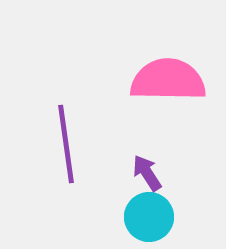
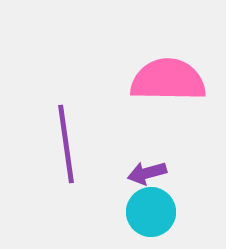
purple arrow: rotated 72 degrees counterclockwise
cyan circle: moved 2 px right, 5 px up
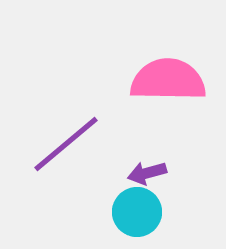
purple line: rotated 58 degrees clockwise
cyan circle: moved 14 px left
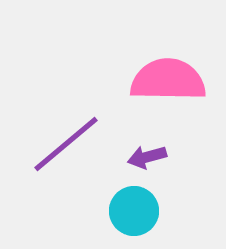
purple arrow: moved 16 px up
cyan circle: moved 3 px left, 1 px up
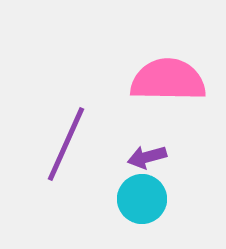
purple line: rotated 26 degrees counterclockwise
cyan circle: moved 8 px right, 12 px up
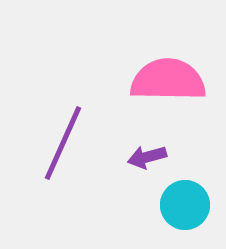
purple line: moved 3 px left, 1 px up
cyan circle: moved 43 px right, 6 px down
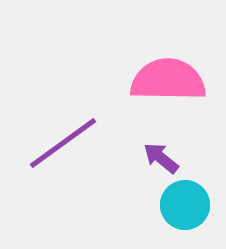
purple line: rotated 30 degrees clockwise
purple arrow: moved 14 px right, 1 px down; rotated 54 degrees clockwise
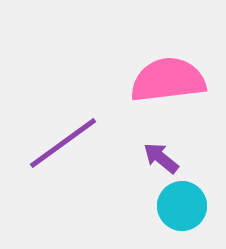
pink semicircle: rotated 8 degrees counterclockwise
cyan circle: moved 3 px left, 1 px down
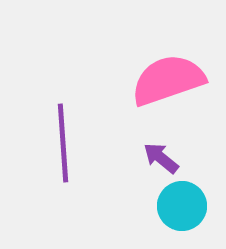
pink semicircle: rotated 12 degrees counterclockwise
purple line: rotated 58 degrees counterclockwise
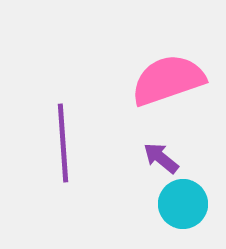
cyan circle: moved 1 px right, 2 px up
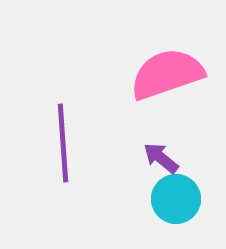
pink semicircle: moved 1 px left, 6 px up
cyan circle: moved 7 px left, 5 px up
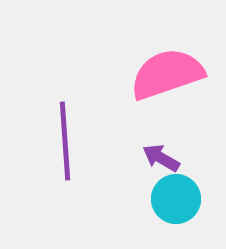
purple line: moved 2 px right, 2 px up
purple arrow: rotated 9 degrees counterclockwise
